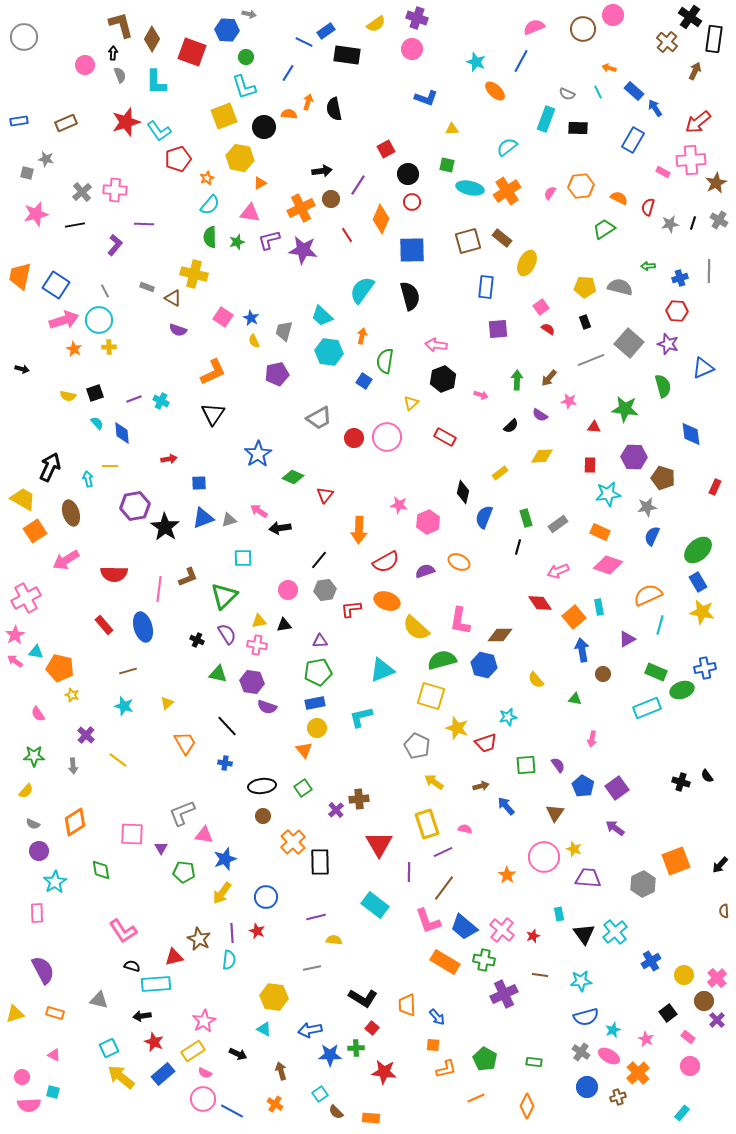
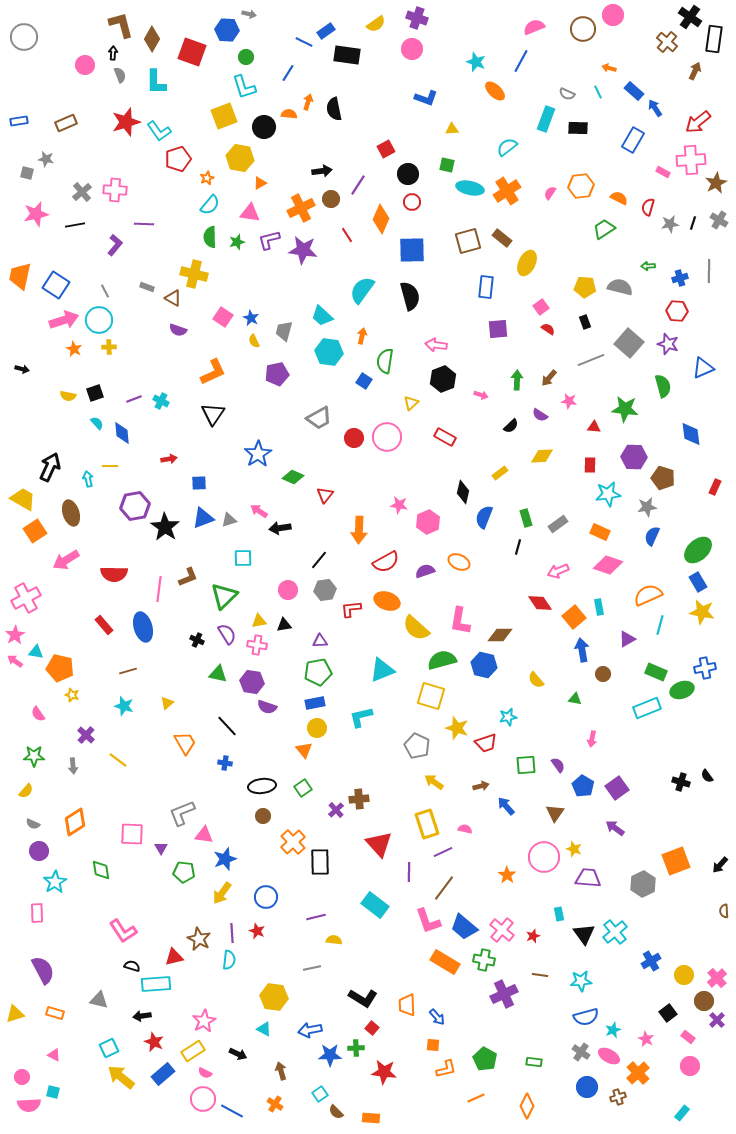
red triangle at (379, 844): rotated 12 degrees counterclockwise
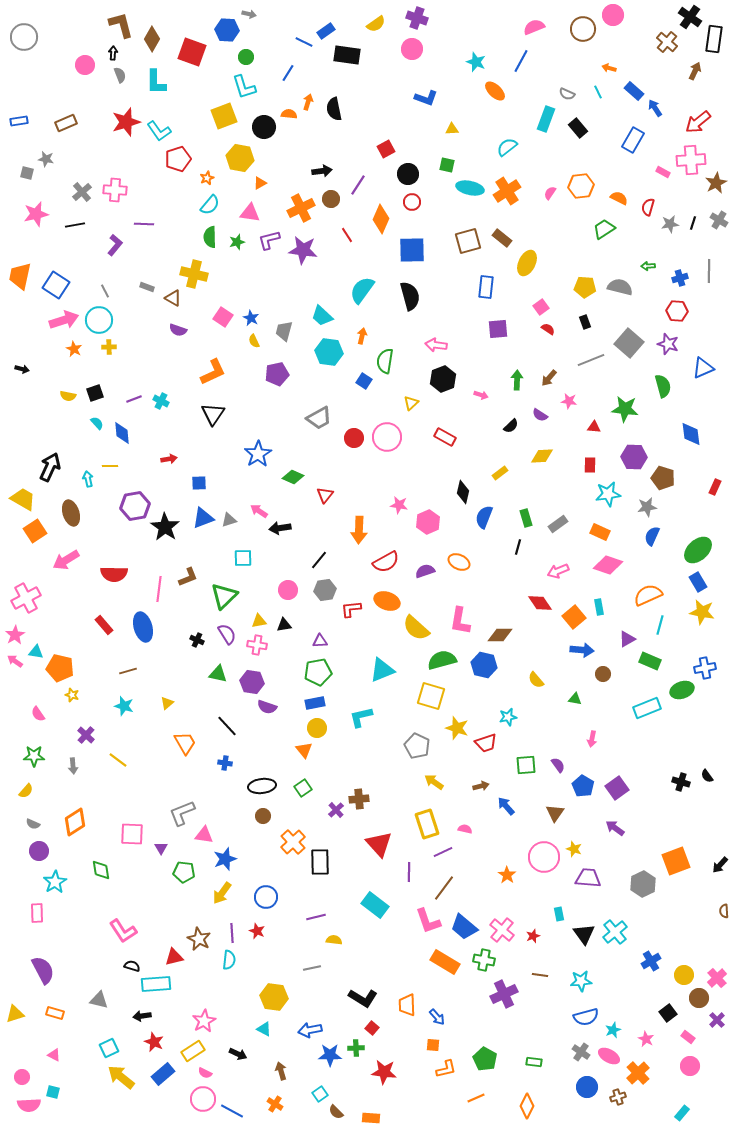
black rectangle at (578, 128): rotated 48 degrees clockwise
blue arrow at (582, 650): rotated 105 degrees clockwise
green rectangle at (656, 672): moved 6 px left, 11 px up
brown circle at (704, 1001): moved 5 px left, 3 px up
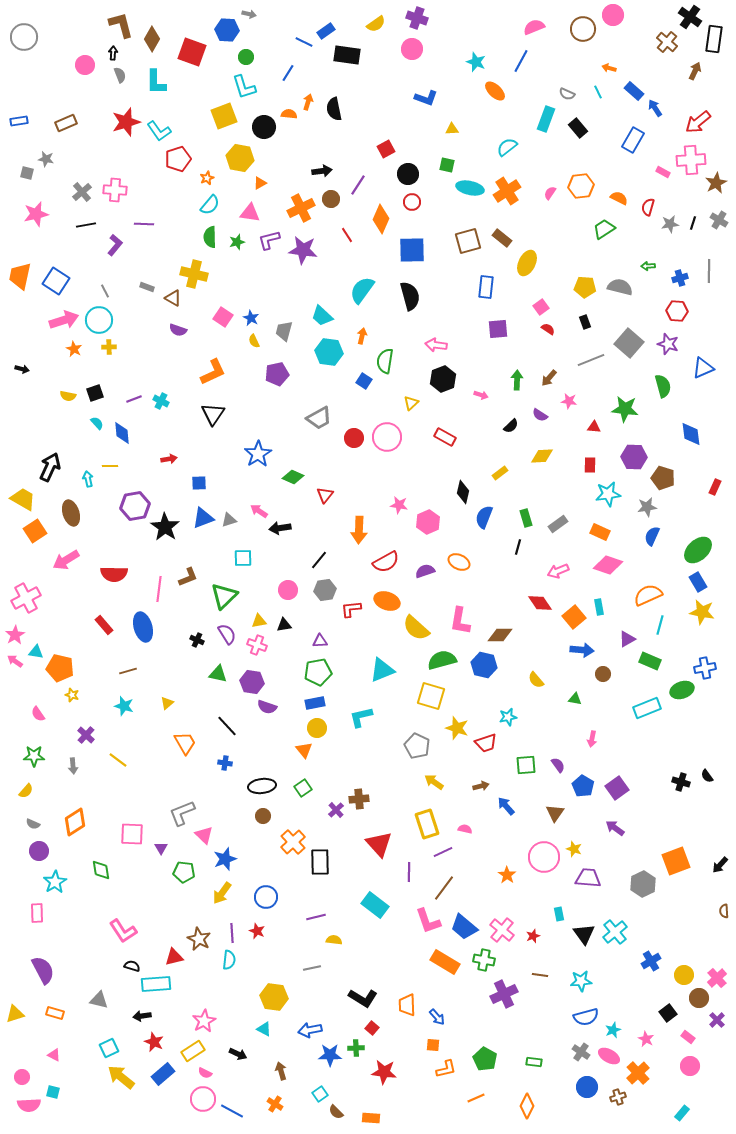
black line at (75, 225): moved 11 px right
blue square at (56, 285): moved 4 px up
pink cross at (257, 645): rotated 12 degrees clockwise
pink triangle at (204, 835): rotated 36 degrees clockwise
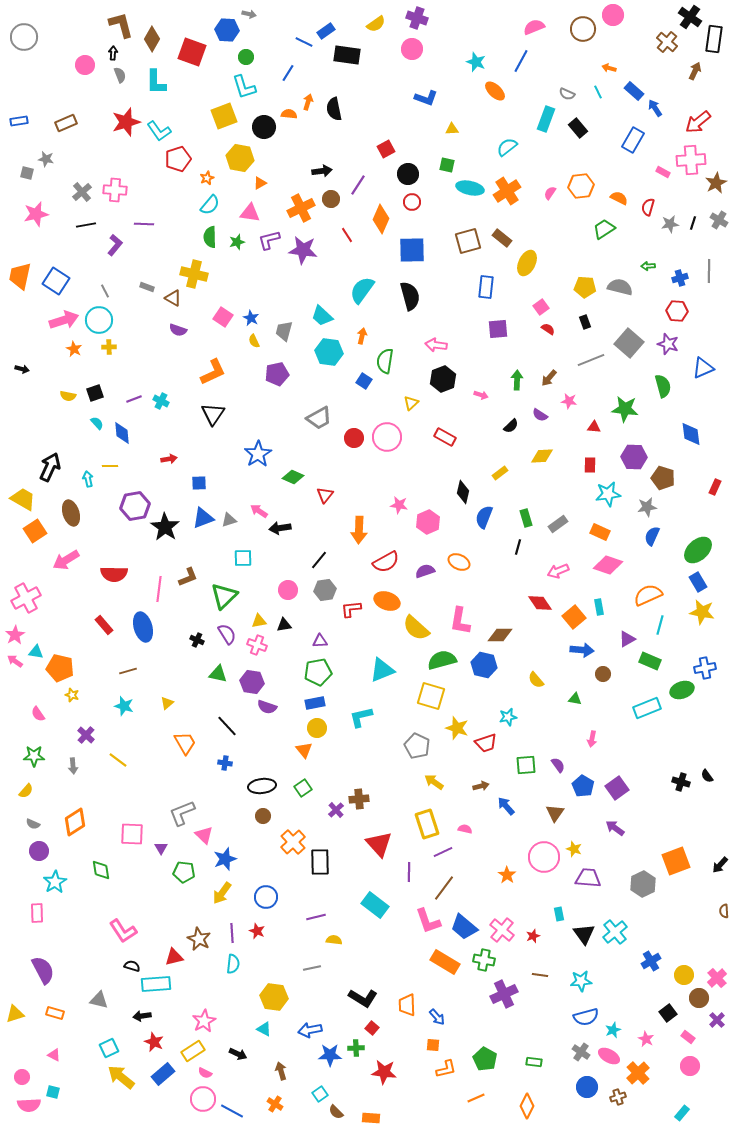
cyan semicircle at (229, 960): moved 4 px right, 4 px down
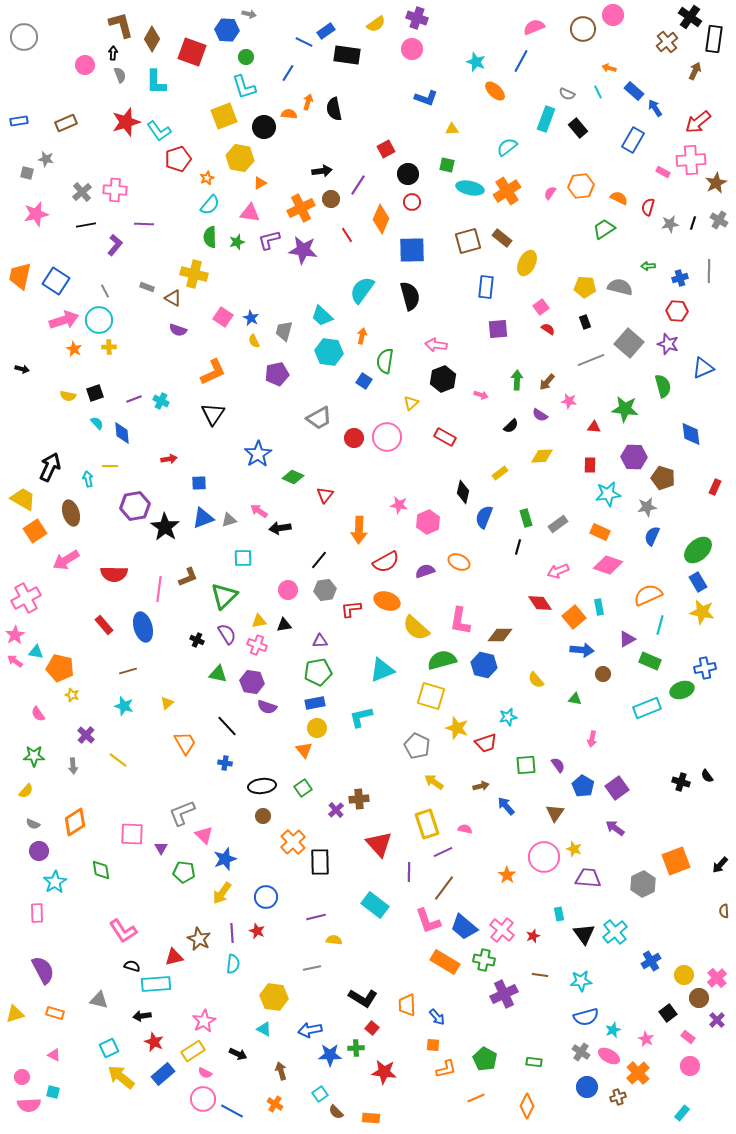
brown cross at (667, 42): rotated 10 degrees clockwise
brown arrow at (549, 378): moved 2 px left, 4 px down
